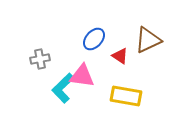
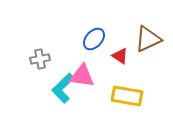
brown triangle: moved 1 px up
yellow rectangle: moved 1 px right
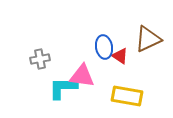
blue ellipse: moved 10 px right, 8 px down; rotated 50 degrees counterclockwise
cyan L-shape: rotated 44 degrees clockwise
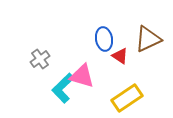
blue ellipse: moved 8 px up
gray cross: rotated 24 degrees counterclockwise
pink triangle: rotated 8 degrees clockwise
cyan L-shape: rotated 44 degrees counterclockwise
yellow rectangle: moved 2 px down; rotated 44 degrees counterclockwise
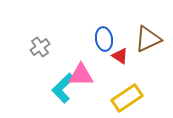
gray cross: moved 12 px up
pink triangle: moved 1 px left, 1 px up; rotated 16 degrees counterclockwise
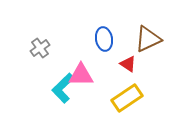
gray cross: moved 1 px down
red triangle: moved 8 px right, 8 px down
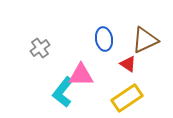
brown triangle: moved 3 px left, 1 px down
cyan L-shape: moved 4 px down; rotated 8 degrees counterclockwise
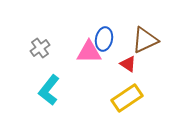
blue ellipse: rotated 20 degrees clockwise
pink triangle: moved 8 px right, 23 px up
cyan L-shape: moved 14 px left, 2 px up
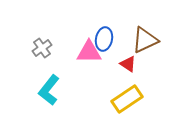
gray cross: moved 2 px right
yellow rectangle: moved 1 px down
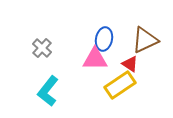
gray cross: rotated 12 degrees counterclockwise
pink triangle: moved 6 px right, 7 px down
red triangle: moved 2 px right
cyan L-shape: moved 1 px left, 1 px down
yellow rectangle: moved 7 px left, 14 px up
